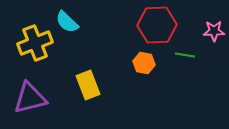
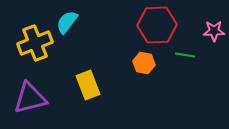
cyan semicircle: rotated 85 degrees clockwise
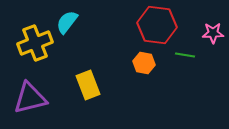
red hexagon: rotated 9 degrees clockwise
pink star: moved 1 px left, 2 px down
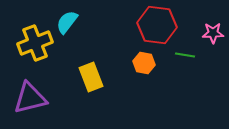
yellow rectangle: moved 3 px right, 8 px up
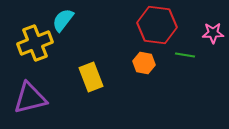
cyan semicircle: moved 4 px left, 2 px up
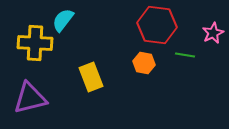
pink star: rotated 25 degrees counterclockwise
yellow cross: rotated 24 degrees clockwise
